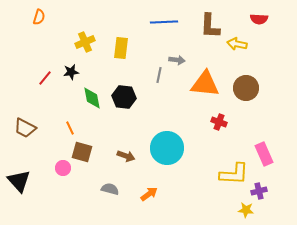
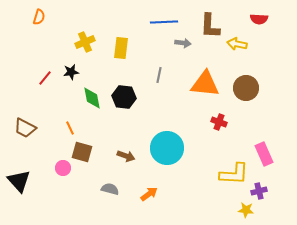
gray arrow: moved 6 px right, 17 px up
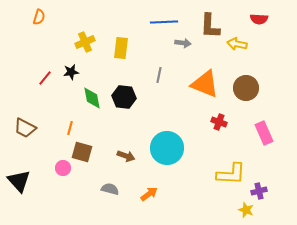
orange triangle: rotated 16 degrees clockwise
orange line: rotated 40 degrees clockwise
pink rectangle: moved 21 px up
yellow L-shape: moved 3 px left
yellow star: rotated 14 degrees clockwise
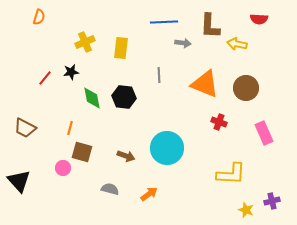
gray line: rotated 14 degrees counterclockwise
purple cross: moved 13 px right, 10 px down
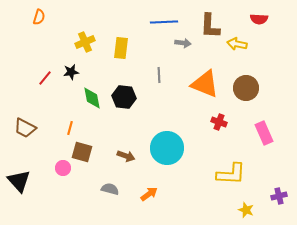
purple cross: moved 7 px right, 5 px up
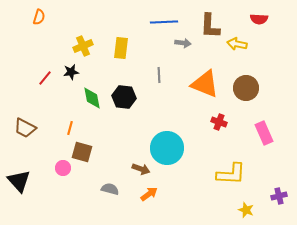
yellow cross: moved 2 px left, 4 px down
brown arrow: moved 15 px right, 13 px down
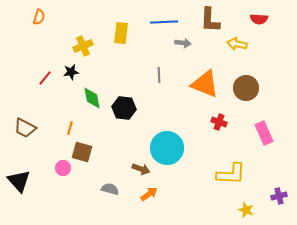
brown L-shape: moved 6 px up
yellow rectangle: moved 15 px up
black hexagon: moved 11 px down
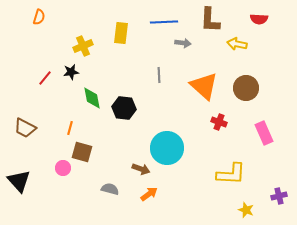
orange triangle: moved 1 px left, 2 px down; rotated 20 degrees clockwise
